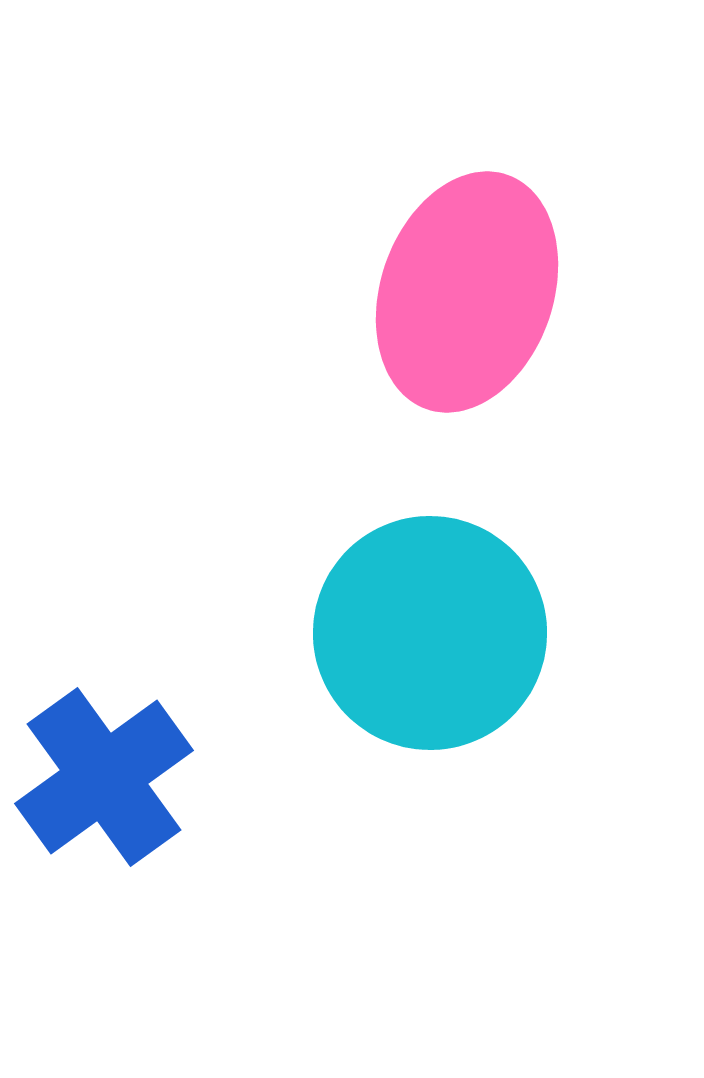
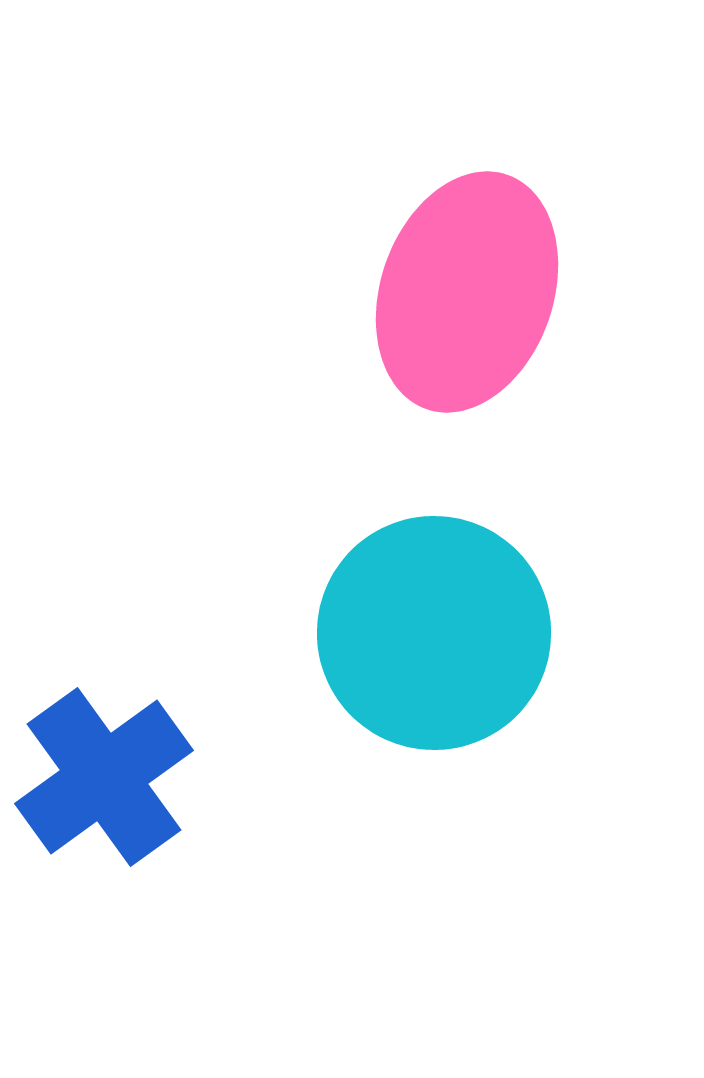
cyan circle: moved 4 px right
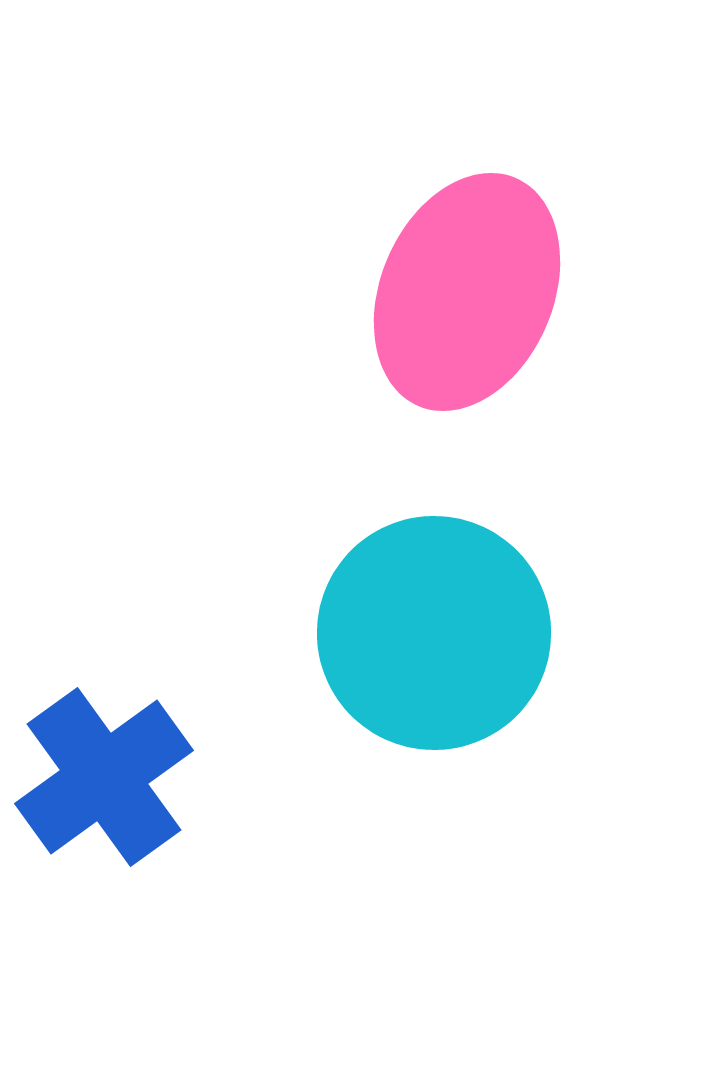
pink ellipse: rotated 4 degrees clockwise
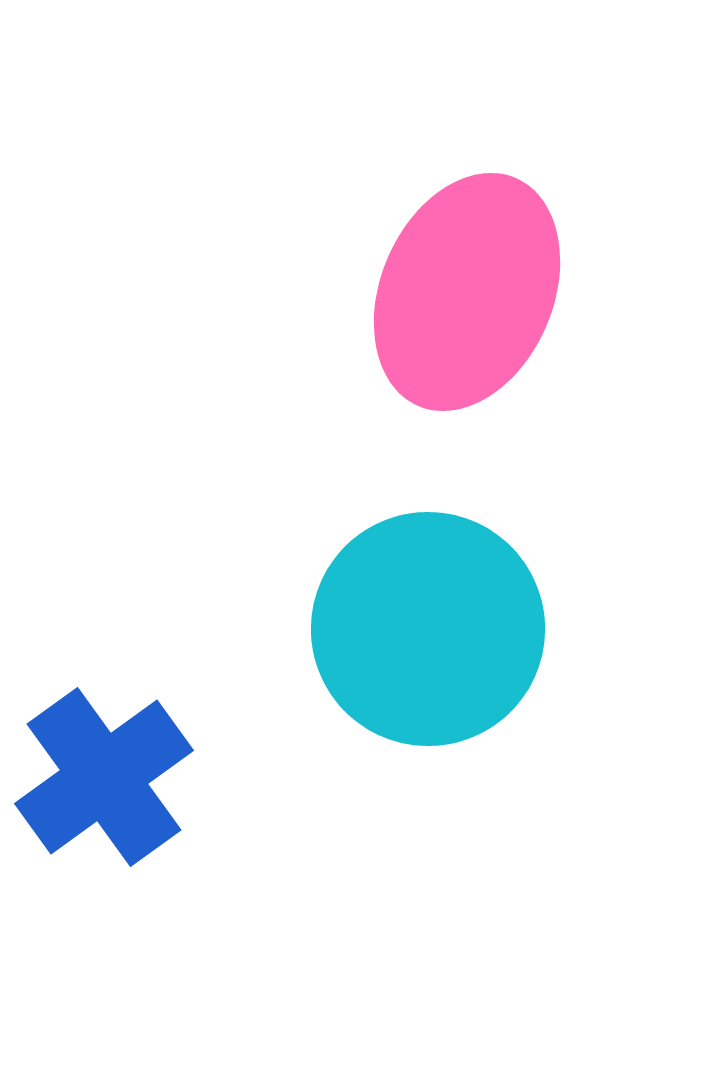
cyan circle: moved 6 px left, 4 px up
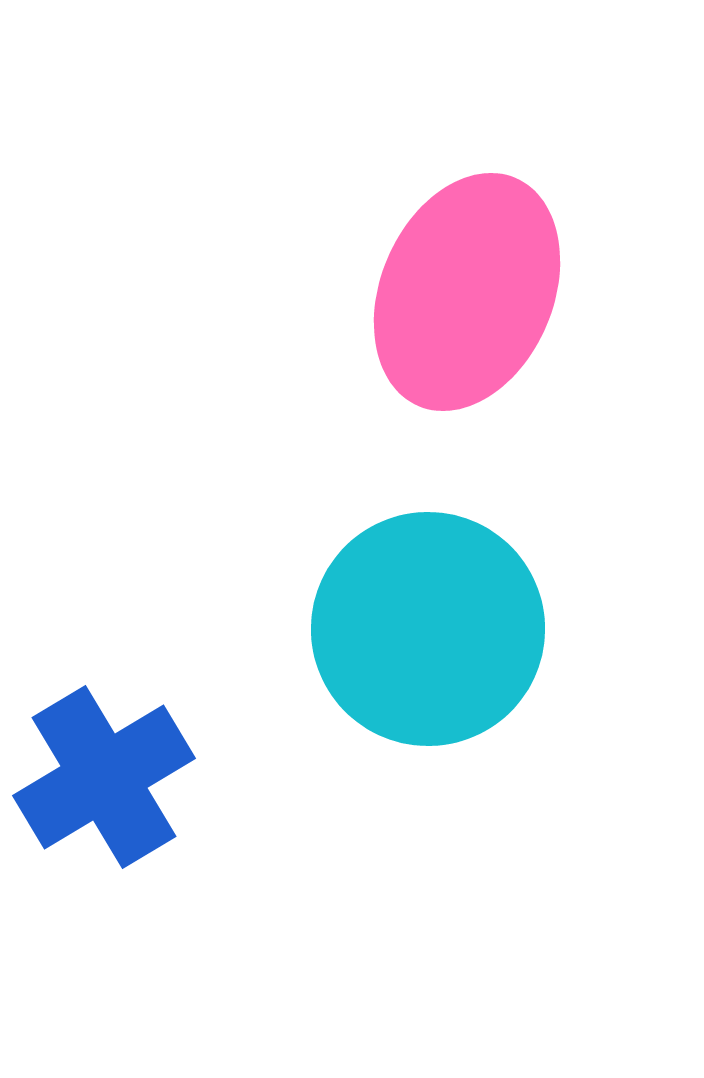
blue cross: rotated 5 degrees clockwise
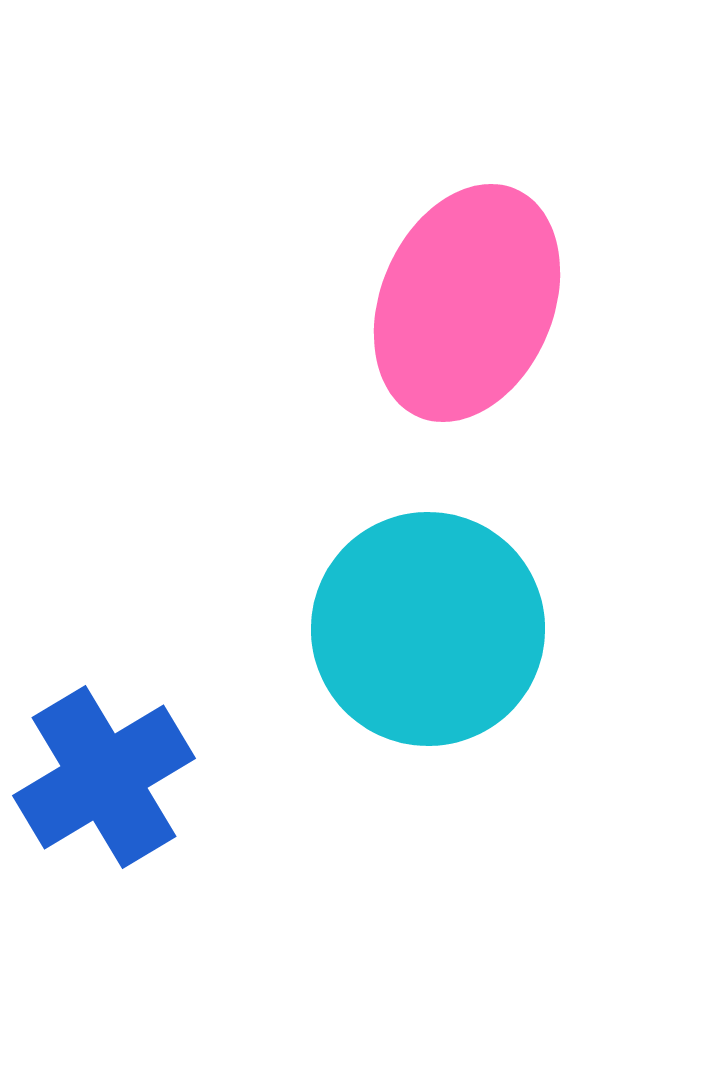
pink ellipse: moved 11 px down
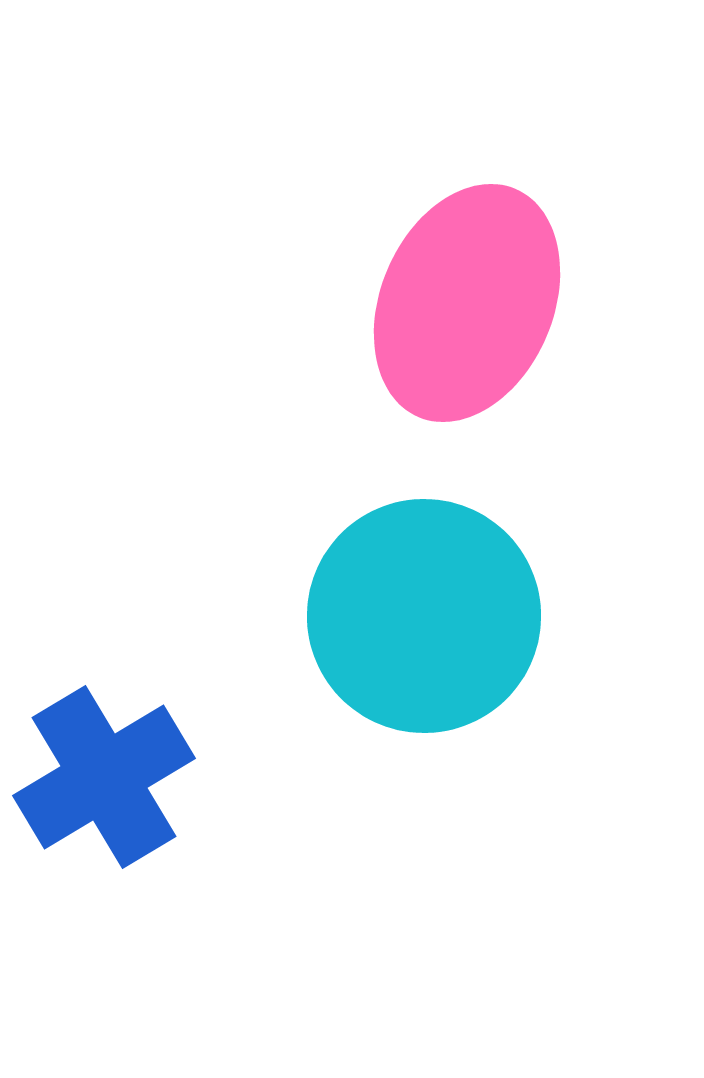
cyan circle: moved 4 px left, 13 px up
